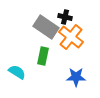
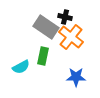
cyan semicircle: moved 4 px right, 5 px up; rotated 120 degrees clockwise
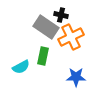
black cross: moved 4 px left, 2 px up
orange cross: rotated 25 degrees clockwise
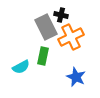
gray rectangle: rotated 30 degrees clockwise
blue star: rotated 24 degrees clockwise
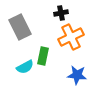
black cross: moved 2 px up; rotated 24 degrees counterclockwise
gray rectangle: moved 26 px left
cyan semicircle: moved 4 px right
blue star: moved 1 px right, 2 px up; rotated 18 degrees counterclockwise
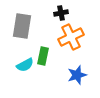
gray rectangle: moved 2 px right, 1 px up; rotated 35 degrees clockwise
cyan semicircle: moved 2 px up
blue star: rotated 24 degrees counterclockwise
